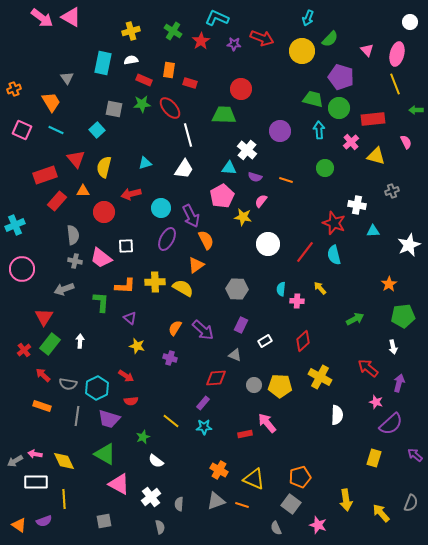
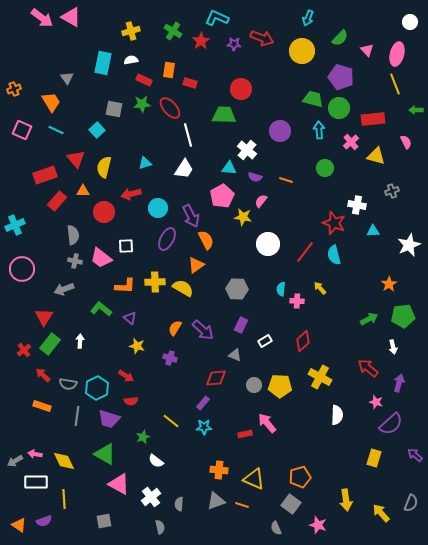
green semicircle at (330, 39): moved 10 px right, 1 px up
cyan circle at (161, 208): moved 3 px left
green L-shape at (101, 302): moved 7 px down; rotated 55 degrees counterclockwise
green arrow at (355, 319): moved 14 px right
orange cross at (219, 470): rotated 24 degrees counterclockwise
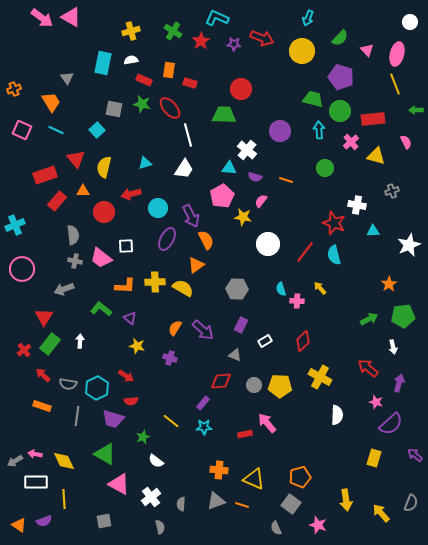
green star at (142, 104): rotated 18 degrees clockwise
green circle at (339, 108): moved 1 px right, 3 px down
cyan semicircle at (281, 289): rotated 24 degrees counterclockwise
red diamond at (216, 378): moved 5 px right, 3 px down
purple trapezoid at (109, 419): moved 4 px right
gray semicircle at (179, 504): moved 2 px right
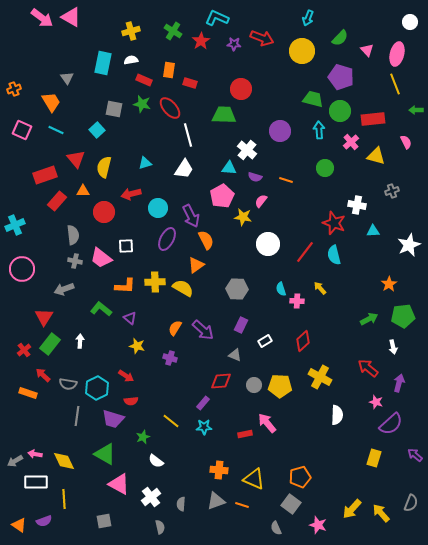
orange rectangle at (42, 406): moved 14 px left, 13 px up
yellow arrow at (346, 500): moved 6 px right, 9 px down; rotated 50 degrees clockwise
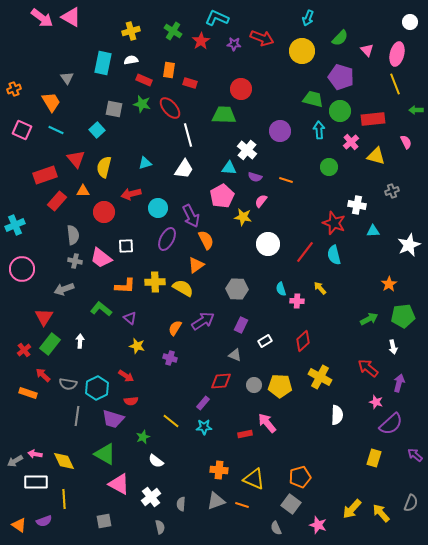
green circle at (325, 168): moved 4 px right, 1 px up
purple arrow at (203, 330): moved 9 px up; rotated 75 degrees counterclockwise
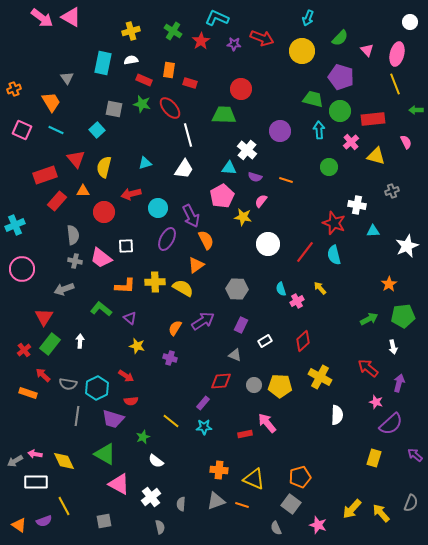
white star at (409, 245): moved 2 px left, 1 px down
pink cross at (297, 301): rotated 32 degrees counterclockwise
yellow line at (64, 499): moved 7 px down; rotated 24 degrees counterclockwise
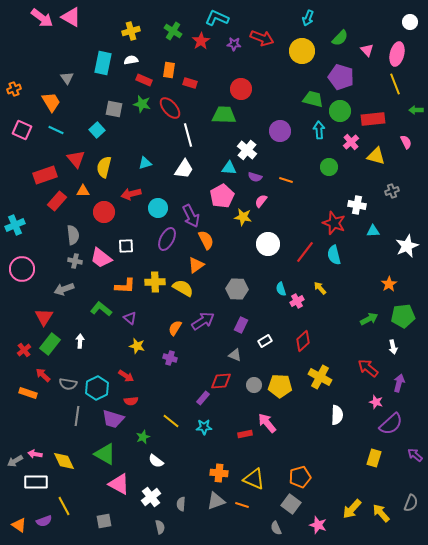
purple rectangle at (203, 403): moved 5 px up
orange cross at (219, 470): moved 3 px down
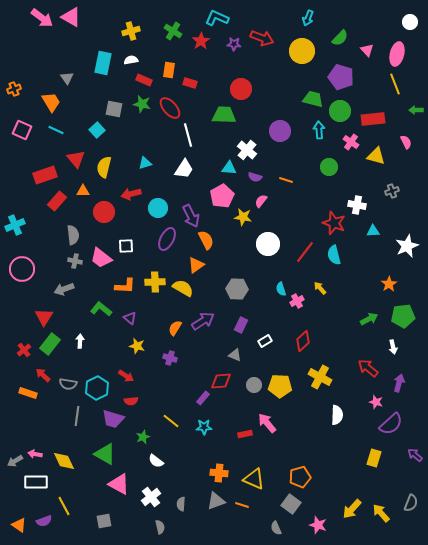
pink cross at (351, 142): rotated 14 degrees counterclockwise
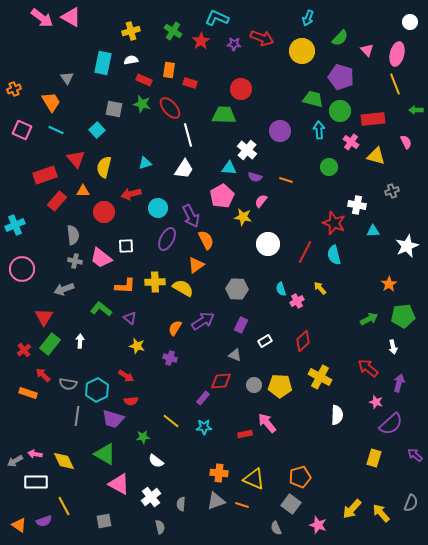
red line at (305, 252): rotated 10 degrees counterclockwise
cyan hexagon at (97, 388): moved 2 px down
green star at (143, 437): rotated 16 degrees clockwise
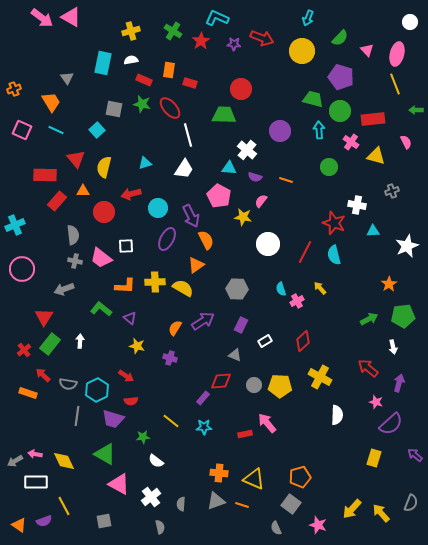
red rectangle at (45, 175): rotated 20 degrees clockwise
pink pentagon at (222, 196): moved 3 px left; rotated 15 degrees counterclockwise
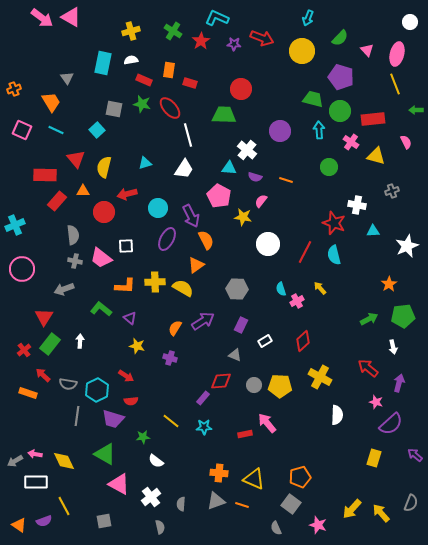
red arrow at (131, 194): moved 4 px left
